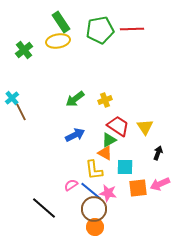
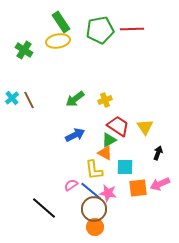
green cross: rotated 18 degrees counterclockwise
brown line: moved 8 px right, 12 px up
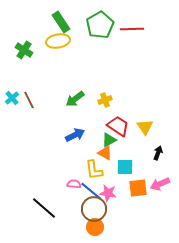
green pentagon: moved 5 px up; rotated 20 degrees counterclockwise
pink semicircle: moved 3 px right, 1 px up; rotated 40 degrees clockwise
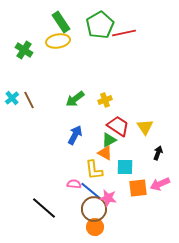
red line: moved 8 px left, 4 px down; rotated 10 degrees counterclockwise
blue arrow: rotated 36 degrees counterclockwise
pink star: moved 5 px down
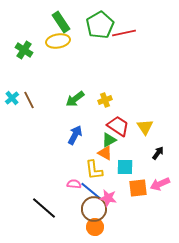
black arrow: rotated 16 degrees clockwise
